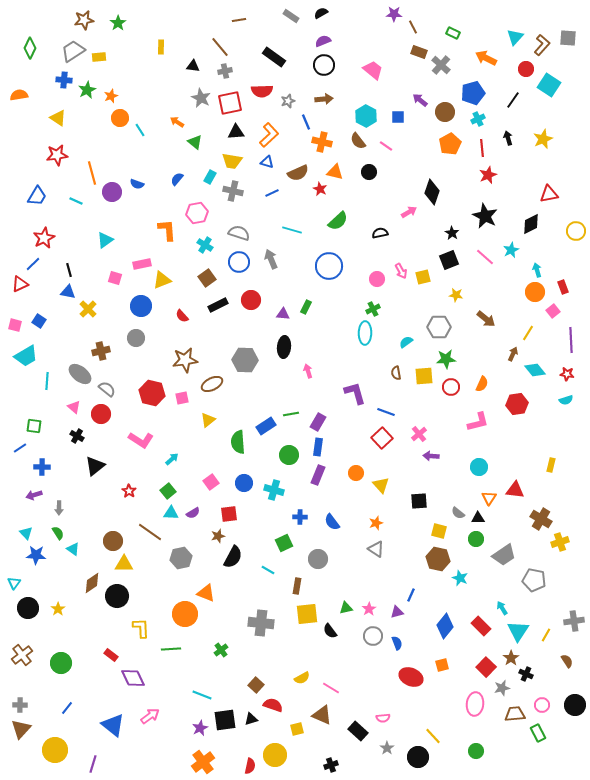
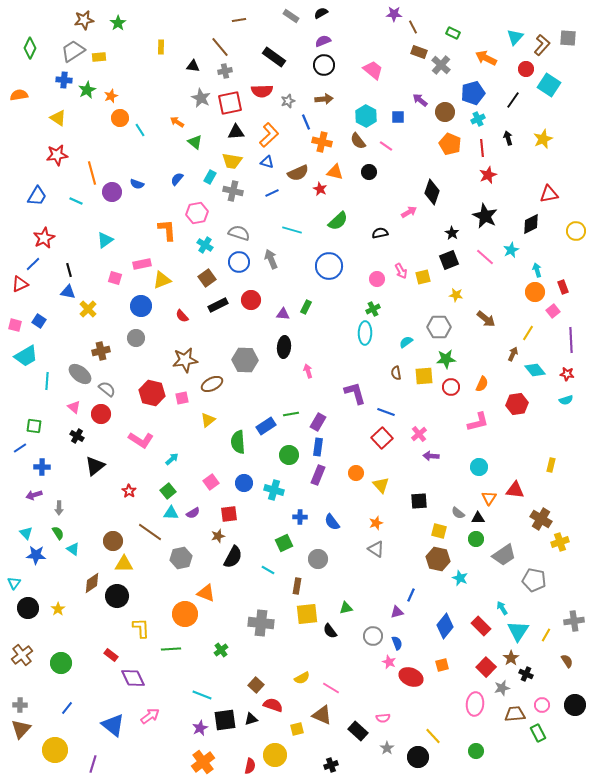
orange pentagon at (450, 144): rotated 20 degrees counterclockwise
pink star at (369, 609): moved 20 px right, 53 px down; rotated 16 degrees counterclockwise
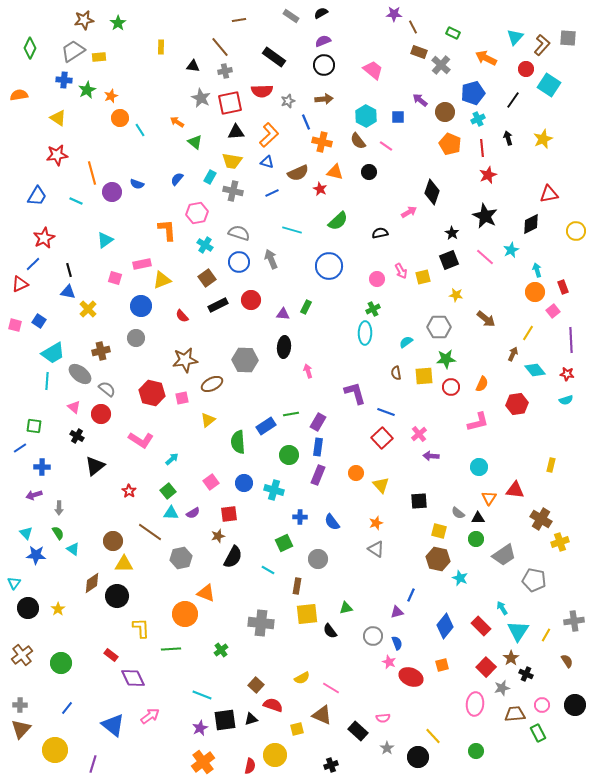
cyan trapezoid at (26, 356): moved 27 px right, 3 px up
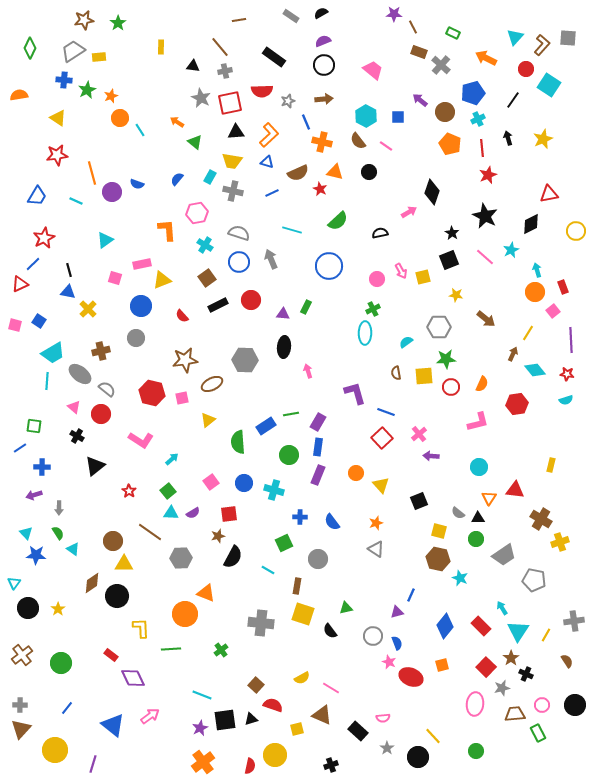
black square at (419, 501): rotated 18 degrees counterclockwise
gray hexagon at (181, 558): rotated 10 degrees clockwise
yellow square at (307, 614): moved 4 px left; rotated 25 degrees clockwise
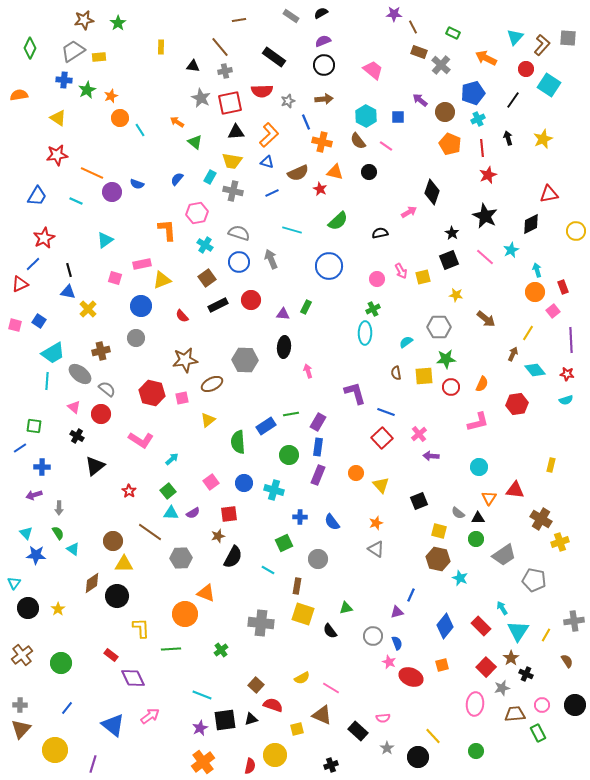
orange line at (92, 173): rotated 50 degrees counterclockwise
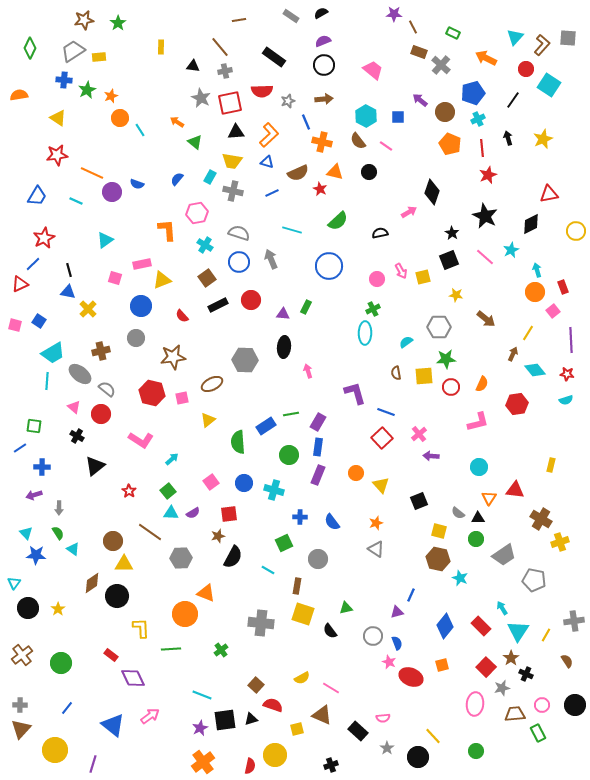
brown star at (185, 360): moved 12 px left, 3 px up
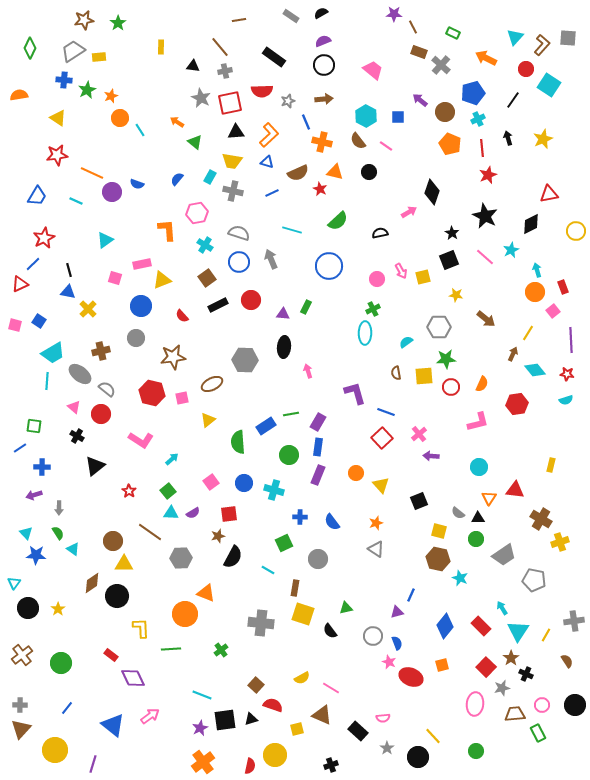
brown rectangle at (297, 586): moved 2 px left, 2 px down
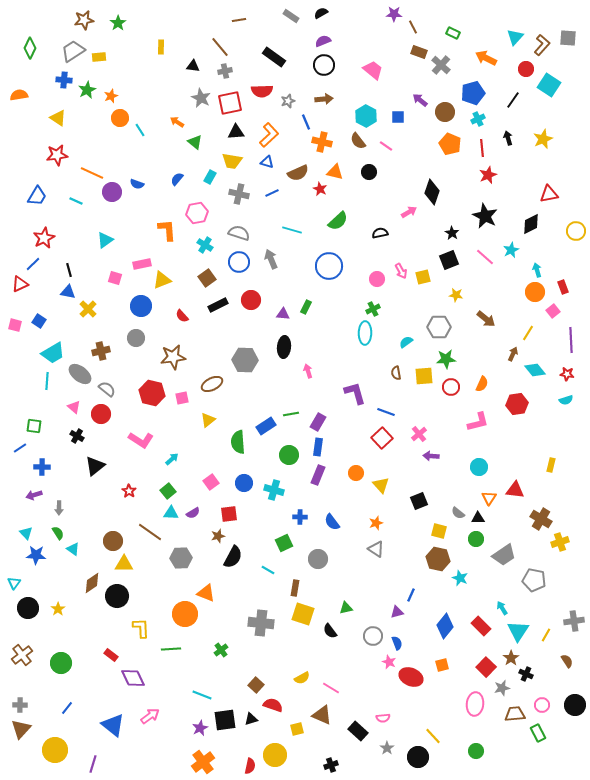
gray cross at (233, 191): moved 6 px right, 3 px down
